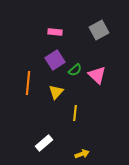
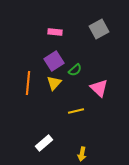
gray square: moved 1 px up
purple square: moved 1 px left, 1 px down
pink triangle: moved 2 px right, 13 px down
yellow triangle: moved 2 px left, 9 px up
yellow line: moved 1 px right, 2 px up; rotated 70 degrees clockwise
yellow arrow: rotated 120 degrees clockwise
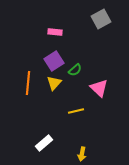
gray square: moved 2 px right, 10 px up
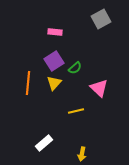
green semicircle: moved 2 px up
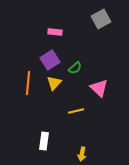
purple square: moved 4 px left, 1 px up
white rectangle: moved 2 px up; rotated 42 degrees counterclockwise
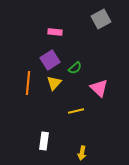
yellow arrow: moved 1 px up
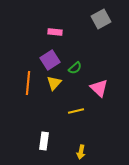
yellow arrow: moved 1 px left, 1 px up
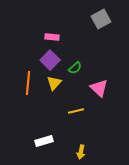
pink rectangle: moved 3 px left, 5 px down
purple square: rotated 12 degrees counterclockwise
white rectangle: rotated 66 degrees clockwise
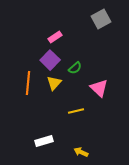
pink rectangle: moved 3 px right; rotated 40 degrees counterclockwise
yellow arrow: rotated 104 degrees clockwise
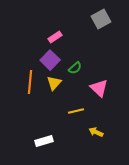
orange line: moved 2 px right, 1 px up
yellow arrow: moved 15 px right, 20 px up
